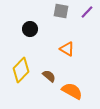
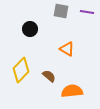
purple line: rotated 56 degrees clockwise
orange semicircle: rotated 35 degrees counterclockwise
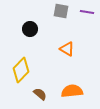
brown semicircle: moved 9 px left, 18 px down
